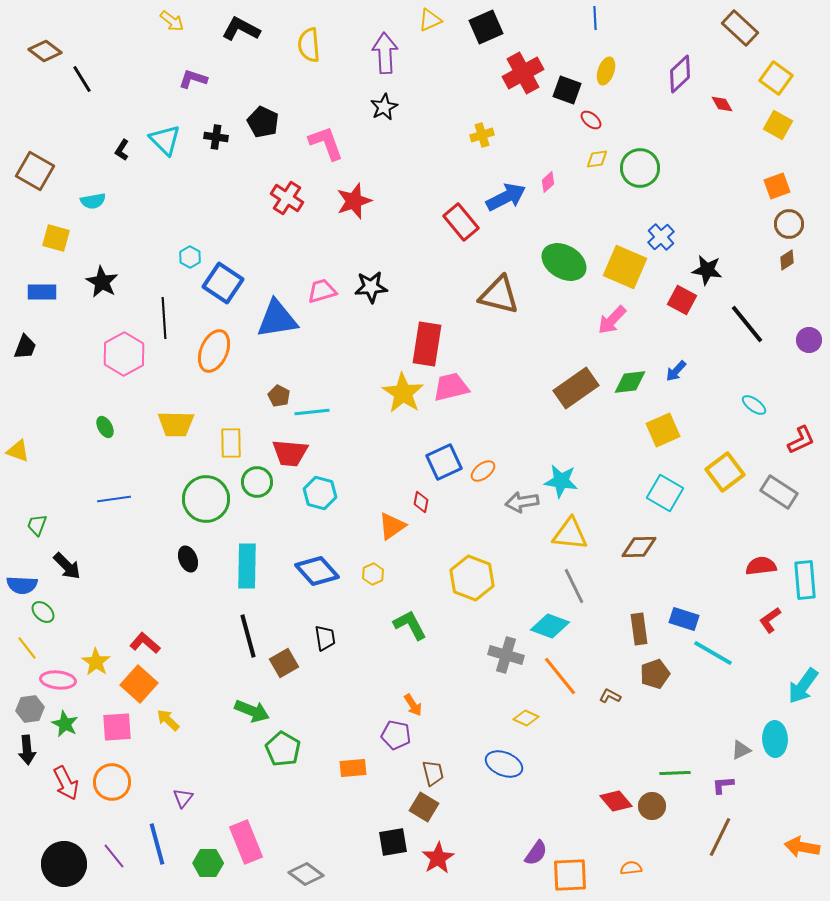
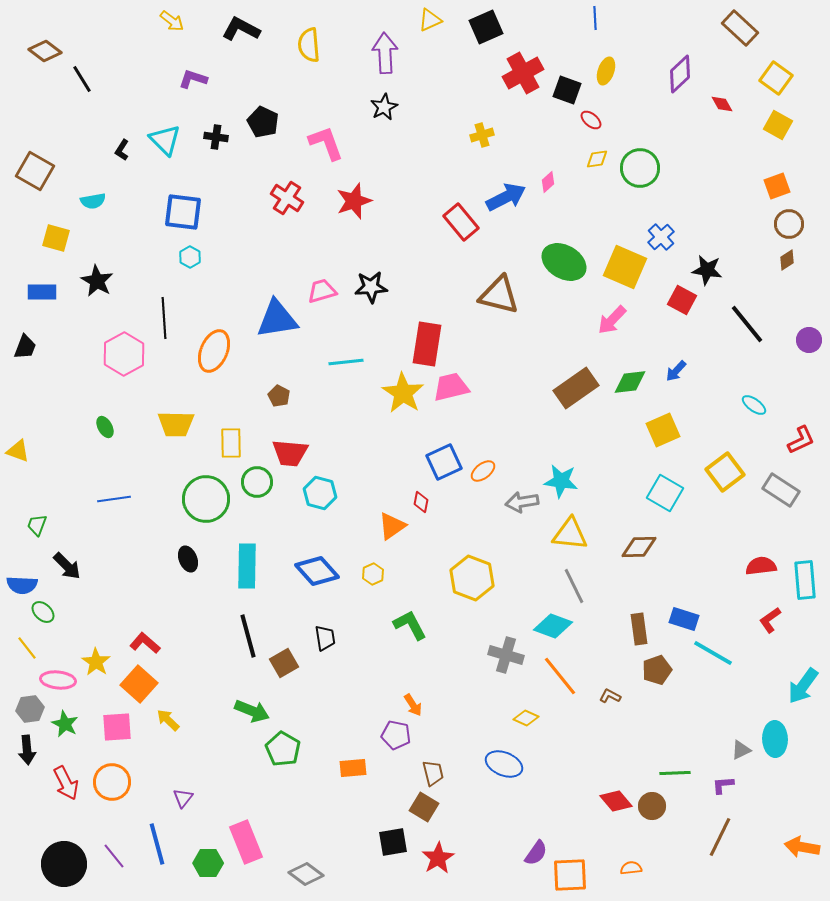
black star at (102, 282): moved 5 px left, 1 px up
blue square at (223, 283): moved 40 px left, 71 px up; rotated 27 degrees counterclockwise
cyan line at (312, 412): moved 34 px right, 50 px up
gray rectangle at (779, 492): moved 2 px right, 2 px up
cyan diamond at (550, 626): moved 3 px right
brown pentagon at (655, 674): moved 2 px right, 4 px up
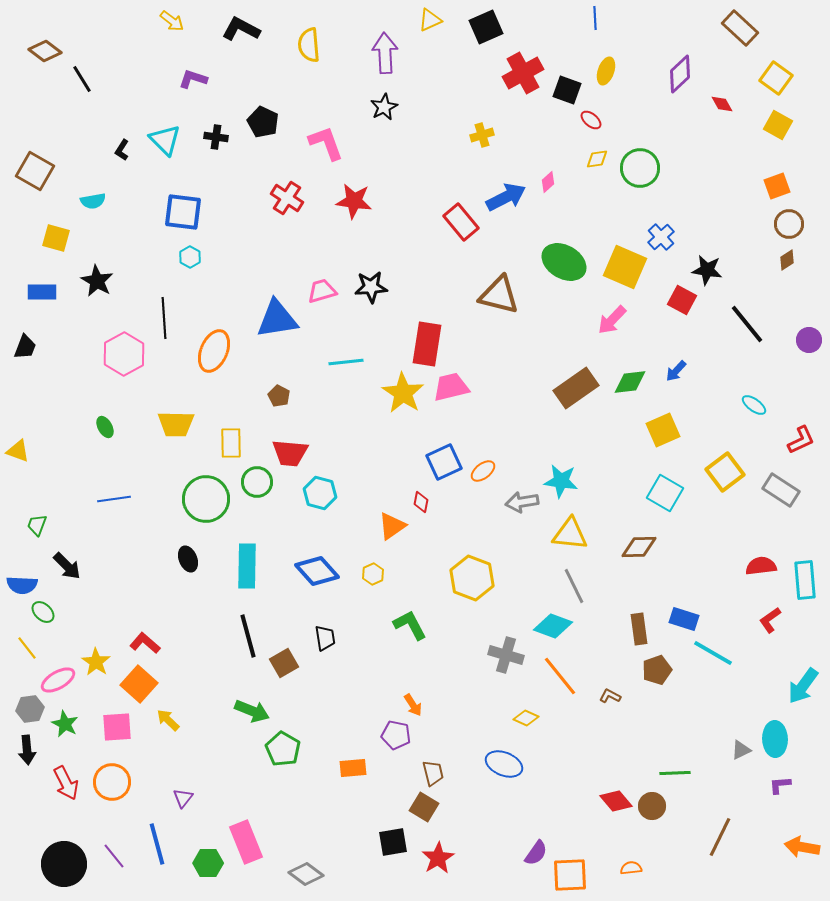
red star at (354, 201): rotated 27 degrees clockwise
pink ellipse at (58, 680): rotated 36 degrees counterclockwise
purple L-shape at (723, 785): moved 57 px right
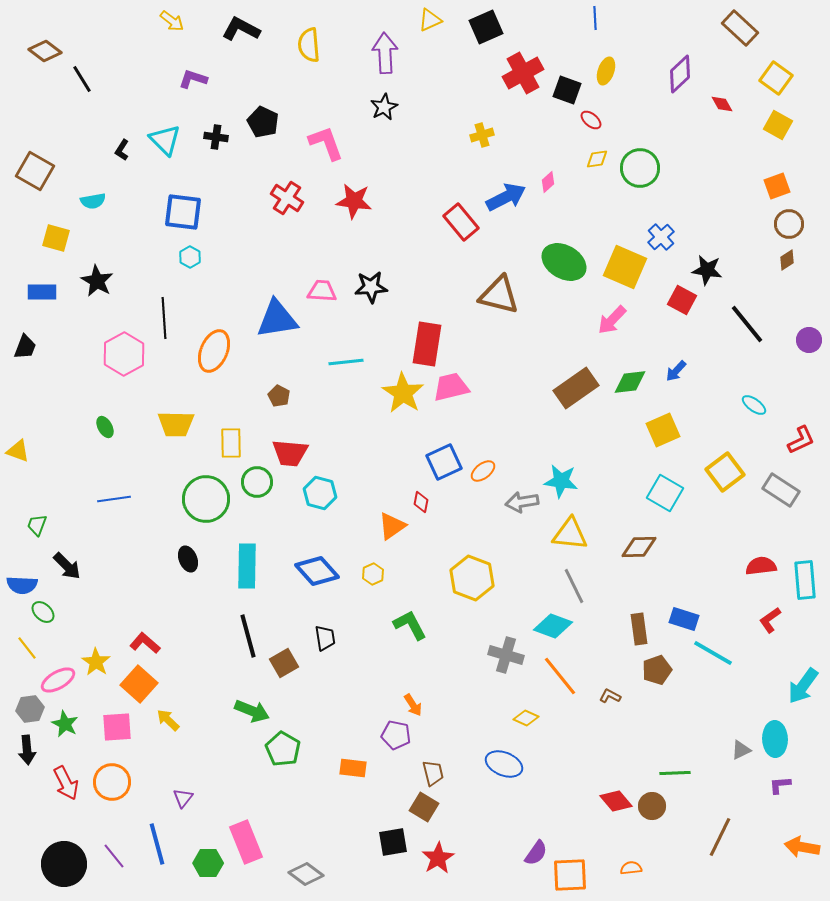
pink trapezoid at (322, 291): rotated 20 degrees clockwise
orange rectangle at (353, 768): rotated 12 degrees clockwise
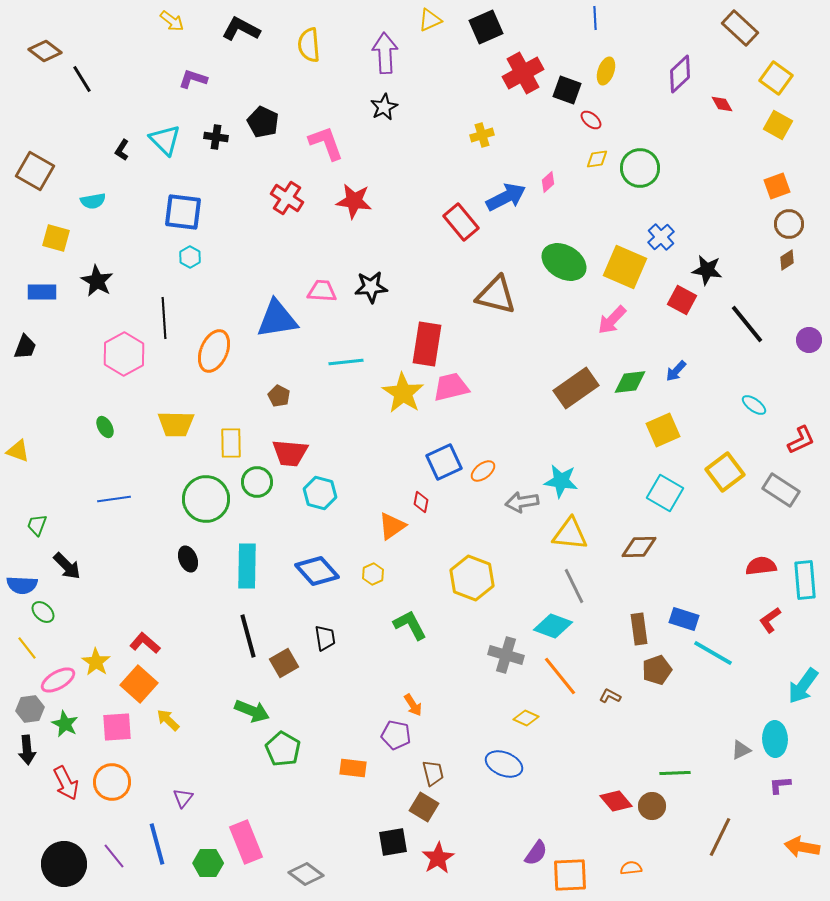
brown triangle at (499, 295): moved 3 px left
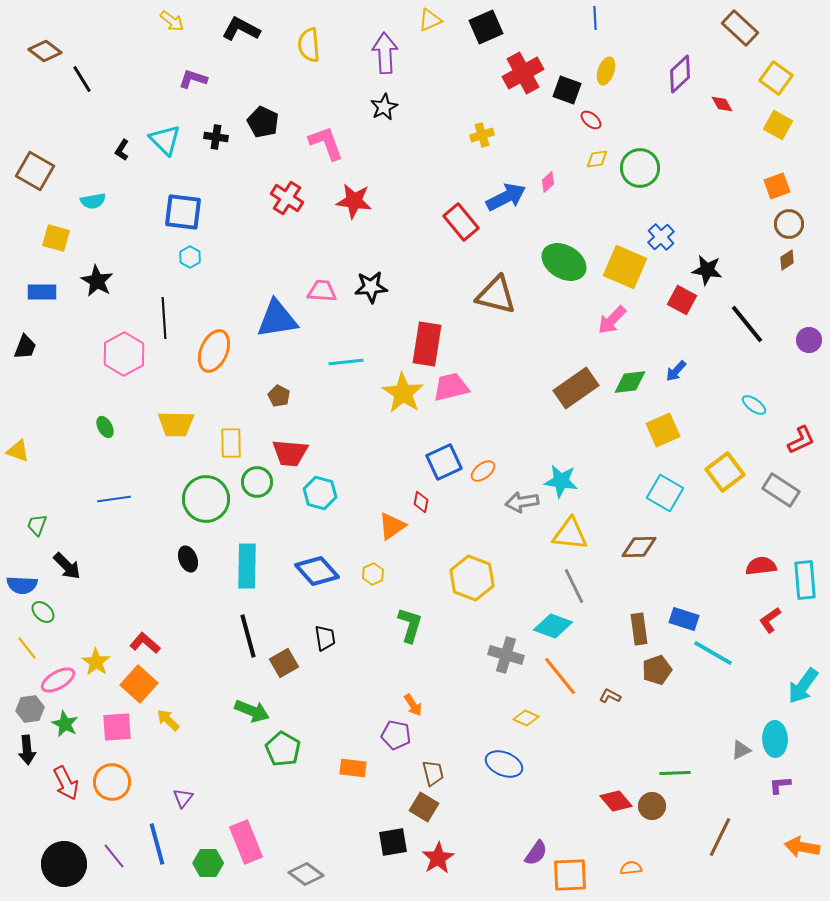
green L-shape at (410, 625): rotated 45 degrees clockwise
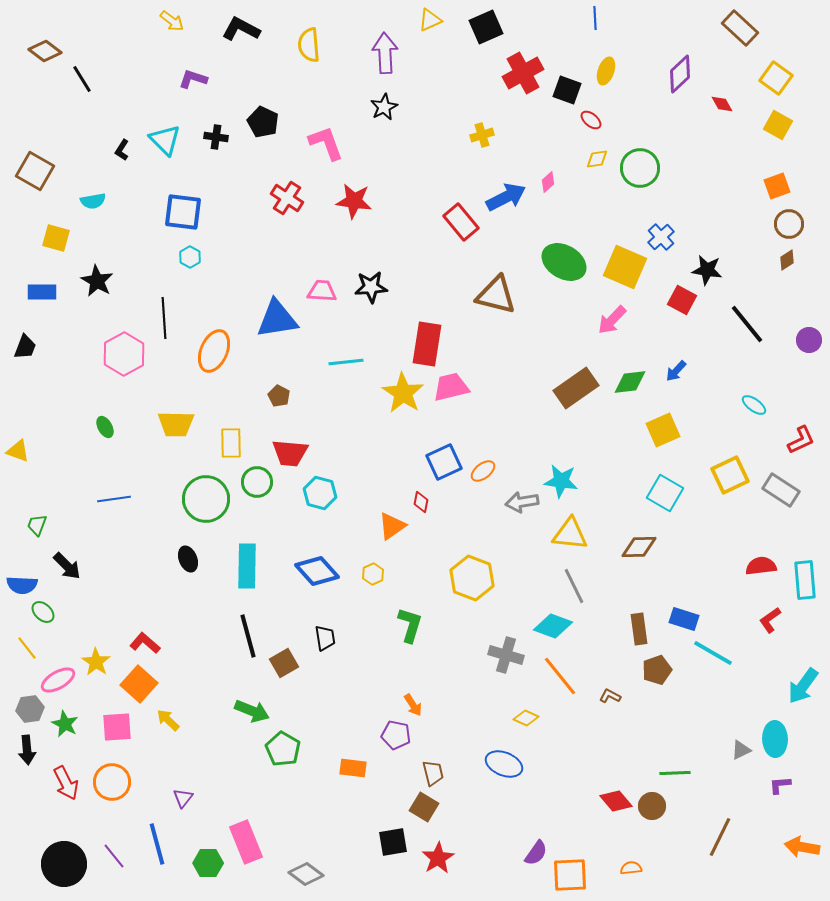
yellow square at (725, 472): moved 5 px right, 3 px down; rotated 12 degrees clockwise
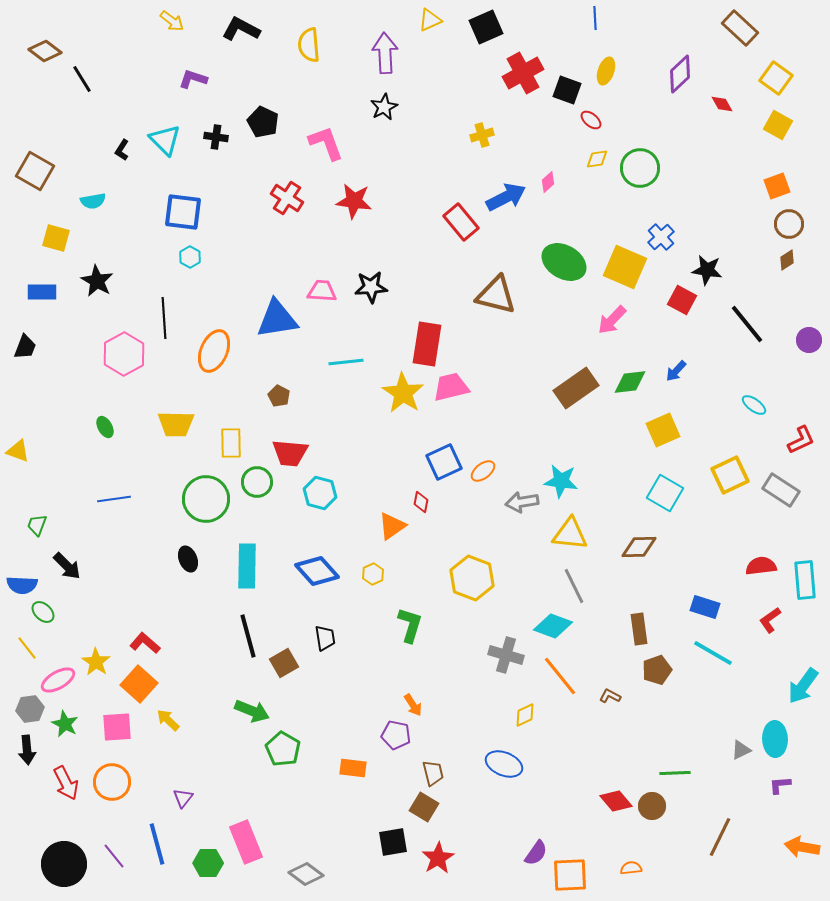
blue rectangle at (684, 619): moved 21 px right, 12 px up
yellow diamond at (526, 718): moved 1 px left, 3 px up; rotated 50 degrees counterclockwise
